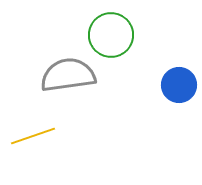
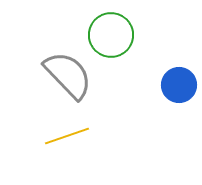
gray semicircle: rotated 54 degrees clockwise
yellow line: moved 34 px right
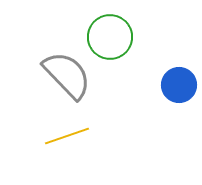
green circle: moved 1 px left, 2 px down
gray semicircle: moved 1 px left
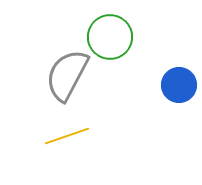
gray semicircle: rotated 108 degrees counterclockwise
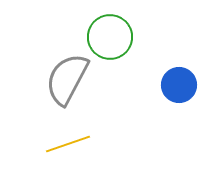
gray semicircle: moved 4 px down
yellow line: moved 1 px right, 8 px down
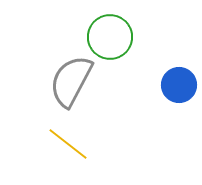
gray semicircle: moved 4 px right, 2 px down
yellow line: rotated 57 degrees clockwise
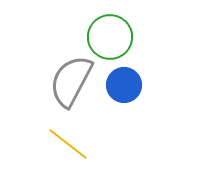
blue circle: moved 55 px left
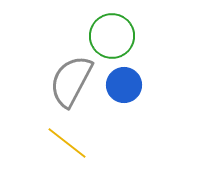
green circle: moved 2 px right, 1 px up
yellow line: moved 1 px left, 1 px up
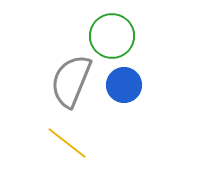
gray semicircle: rotated 6 degrees counterclockwise
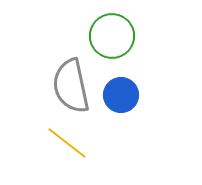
gray semicircle: moved 5 px down; rotated 34 degrees counterclockwise
blue circle: moved 3 px left, 10 px down
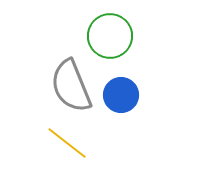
green circle: moved 2 px left
gray semicircle: rotated 10 degrees counterclockwise
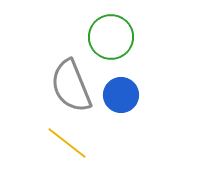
green circle: moved 1 px right, 1 px down
